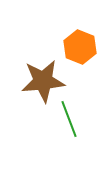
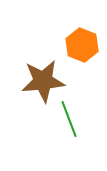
orange hexagon: moved 2 px right, 2 px up
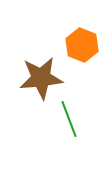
brown star: moved 2 px left, 3 px up
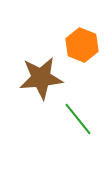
green line: moved 9 px right; rotated 18 degrees counterclockwise
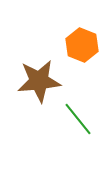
brown star: moved 2 px left, 3 px down
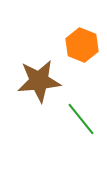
green line: moved 3 px right
